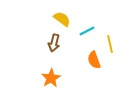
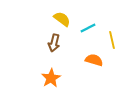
cyan line: moved 1 px right, 3 px up
yellow line: moved 2 px right, 4 px up
orange semicircle: rotated 126 degrees clockwise
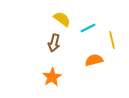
orange semicircle: rotated 30 degrees counterclockwise
orange star: moved 1 px right, 1 px up
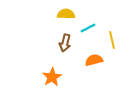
yellow semicircle: moved 4 px right, 5 px up; rotated 36 degrees counterclockwise
brown arrow: moved 11 px right
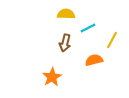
yellow line: rotated 42 degrees clockwise
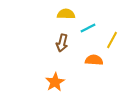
brown arrow: moved 3 px left
orange semicircle: rotated 18 degrees clockwise
orange star: moved 3 px right, 5 px down
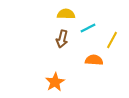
brown arrow: moved 4 px up
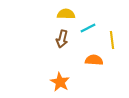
yellow line: rotated 36 degrees counterclockwise
orange star: moved 5 px right; rotated 12 degrees counterclockwise
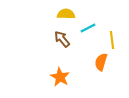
brown arrow: rotated 126 degrees clockwise
orange semicircle: moved 7 px right, 2 px down; rotated 78 degrees counterclockwise
orange star: moved 5 px up
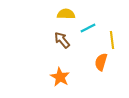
brown arrow: moved 1 px down
